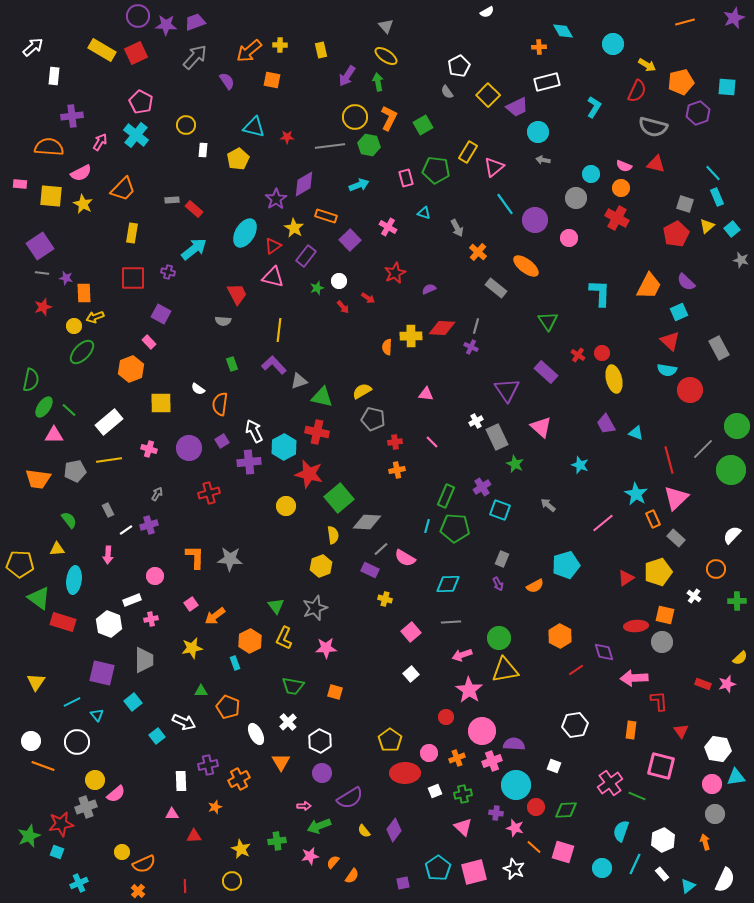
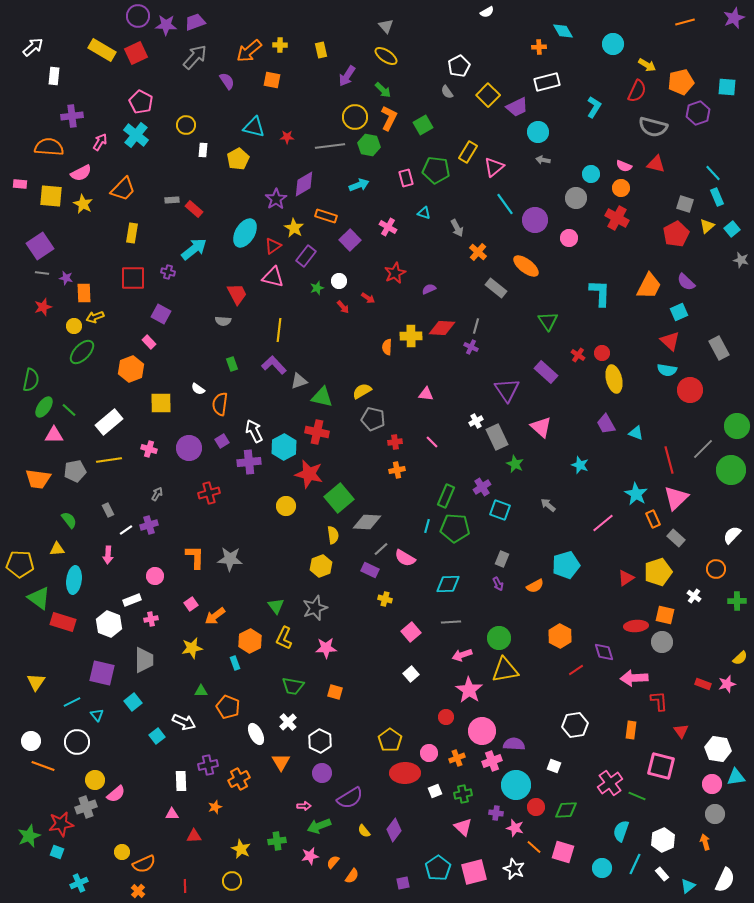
green arrow at (378, 82): moved 5 px right, 8 px down; rotated 144 degrees clockwise
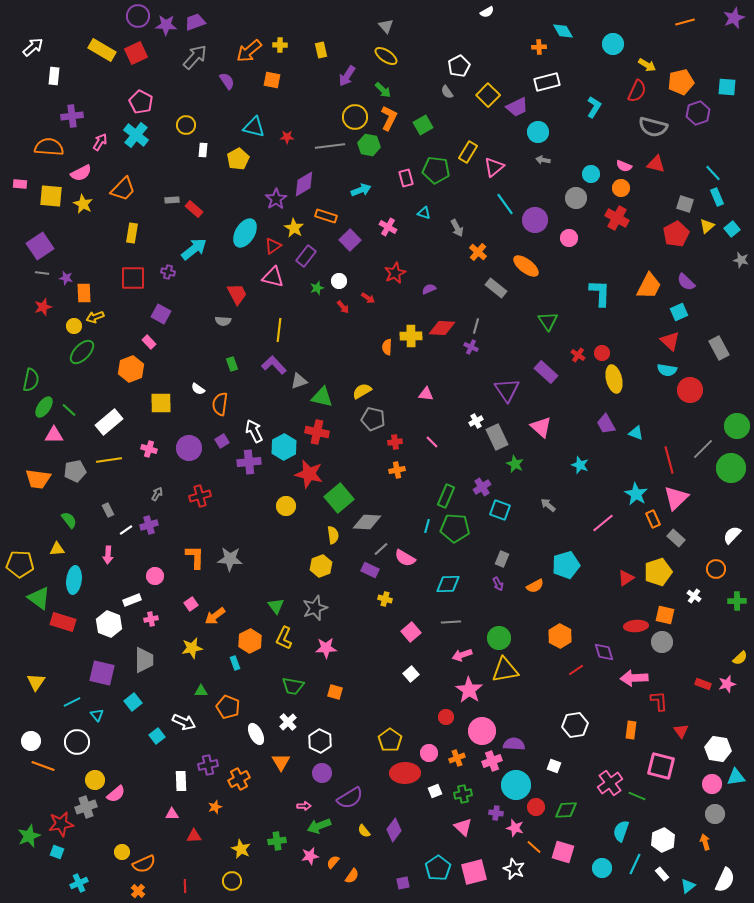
cyan arrow at (359, 185): moved 2 px right, 5 px down
green circle at (731, 470): moved 2 px up
red cross at (209, 493): moved 9 px left, 3 px down
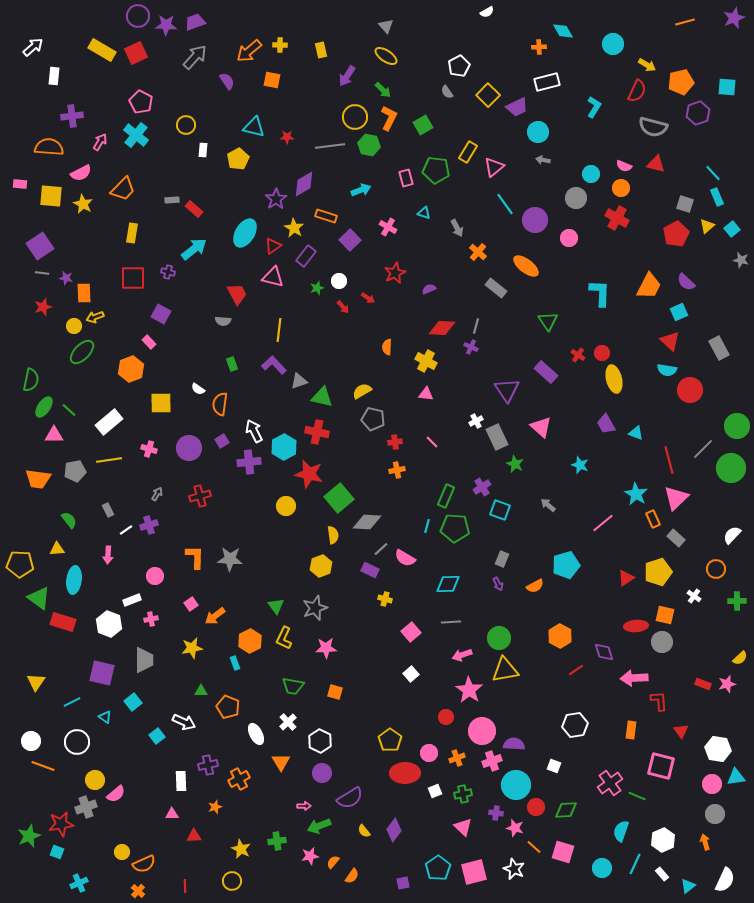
yellow cross at (411, 336): moved 15 px right, 25 px down; rotated 30 degrees clockwise
cyan triangle at (97, 715): moved 8 px right, 2 px down; rotated 16 degrees counterclockwise
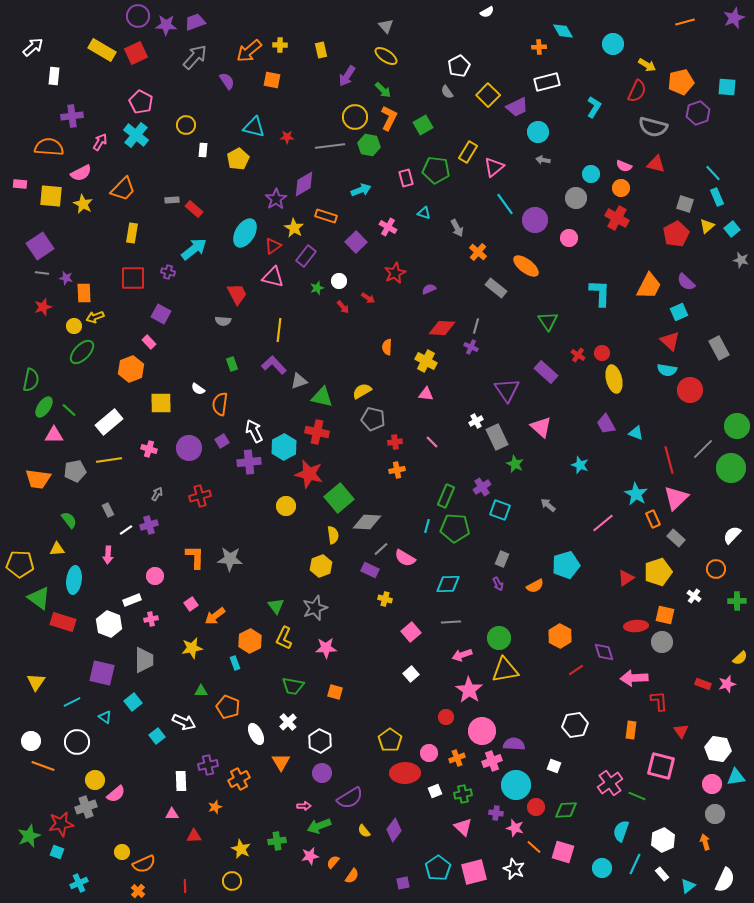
purple square at (350, 240): moved 6 px right, 2 px down
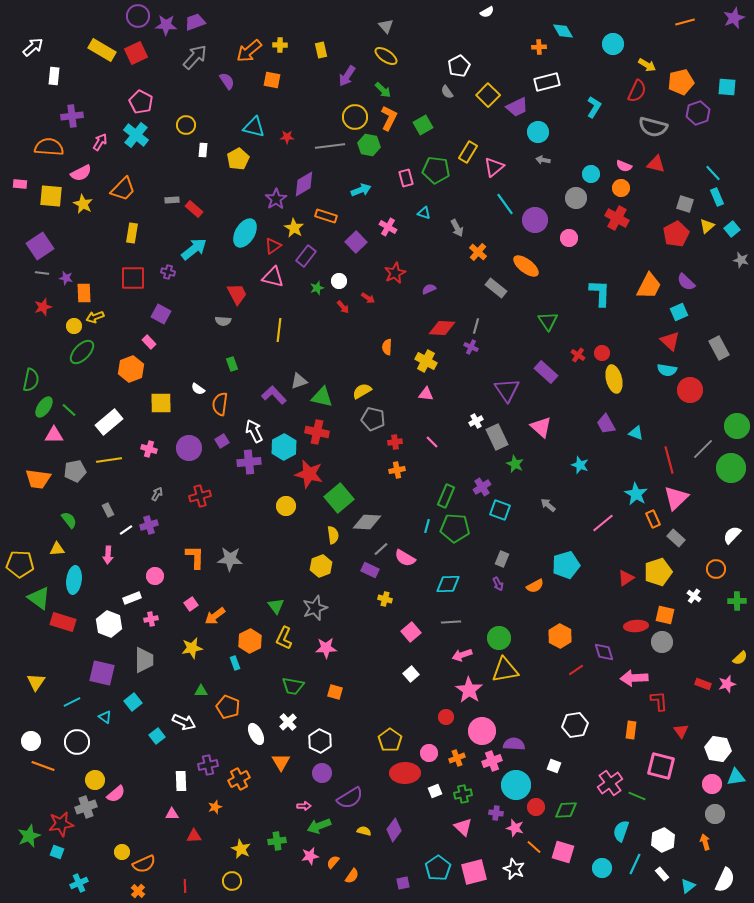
purple L-shape at (274, 365): moved 30 px down
white rectangle at (132, 600): moved 2 px up
yellow semicircle at (364, 831): rotated 144 degrees clockwise
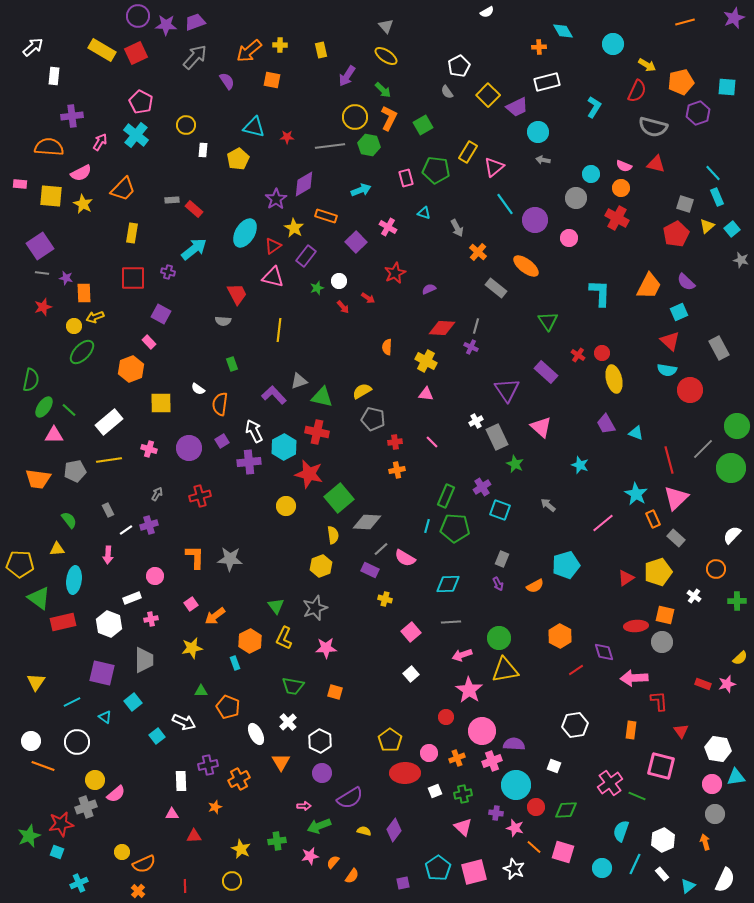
red rectangle at (63, 622): rotated 30 degrees counterclockwise
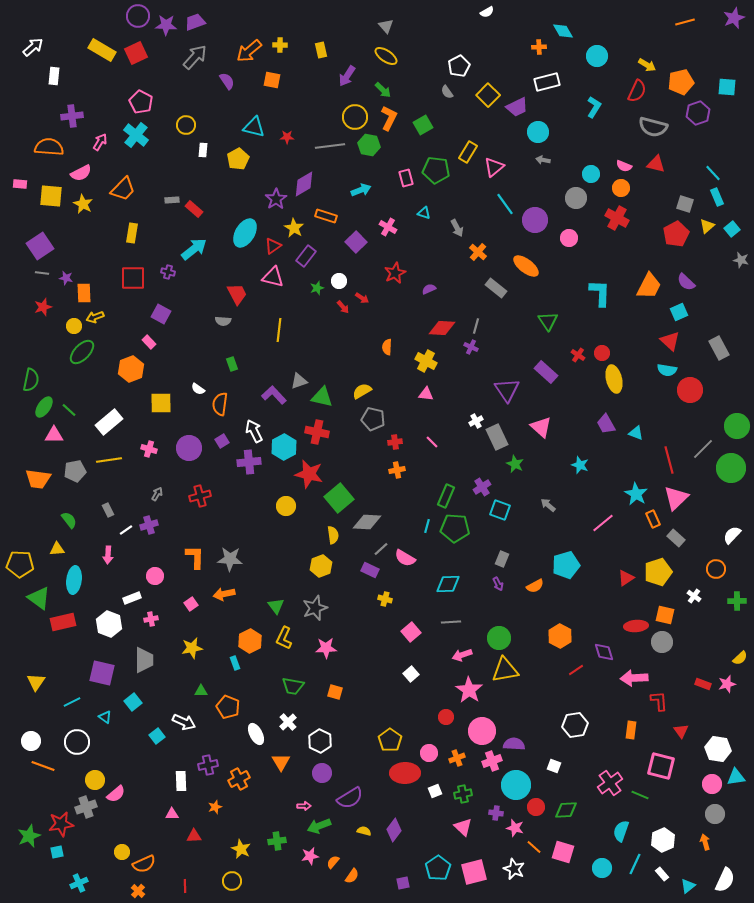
cyan circle at (613, 44): moved 16 px left, 12 px down
red arrow at (368, 298): moved 6 px left
orange arrow at (215, 616): moved 9 px right, 22 px up; rotated 25 degrees clockwise
green line at (637, 796): moved 3 px right, 1 px up
cyan square at (57, 852): rotated 32 degrees counterclockwise
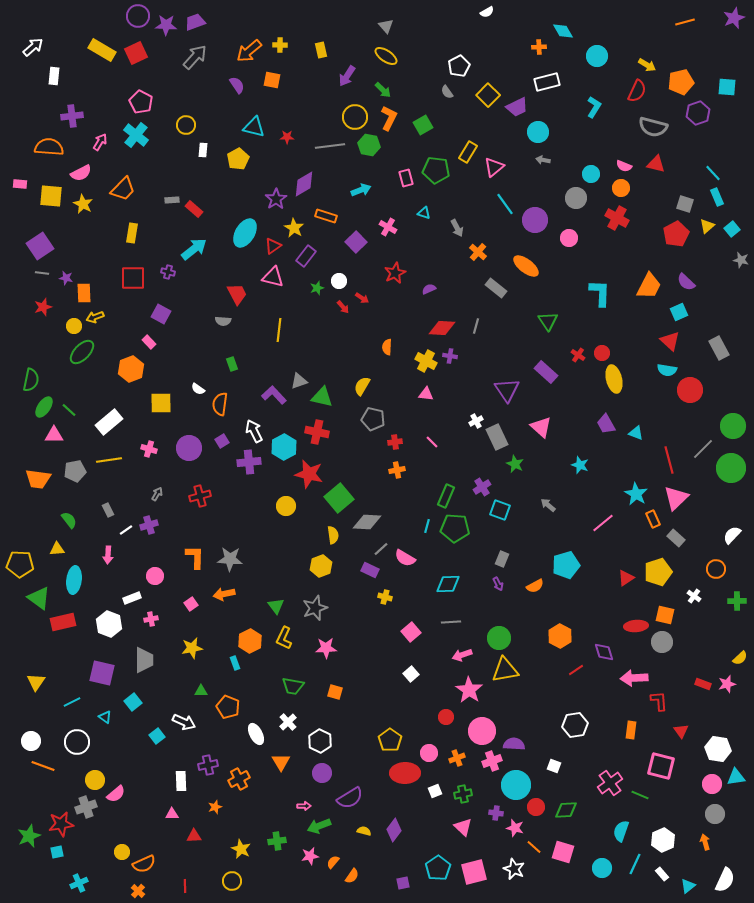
purple semicircle at (227, 81): moved 10 px right, 4 px down
purple cross at (471, 347): moved 21 px left, 9 px down; rotated 16 degrees counterclockwise
yellow semicircle at (362, 391): moved 5 px up; rotated 30 degrees counterclockwise
green circle at (737, 426): moved 4 px left
yellow cross at (385, 599): moved 2 px up
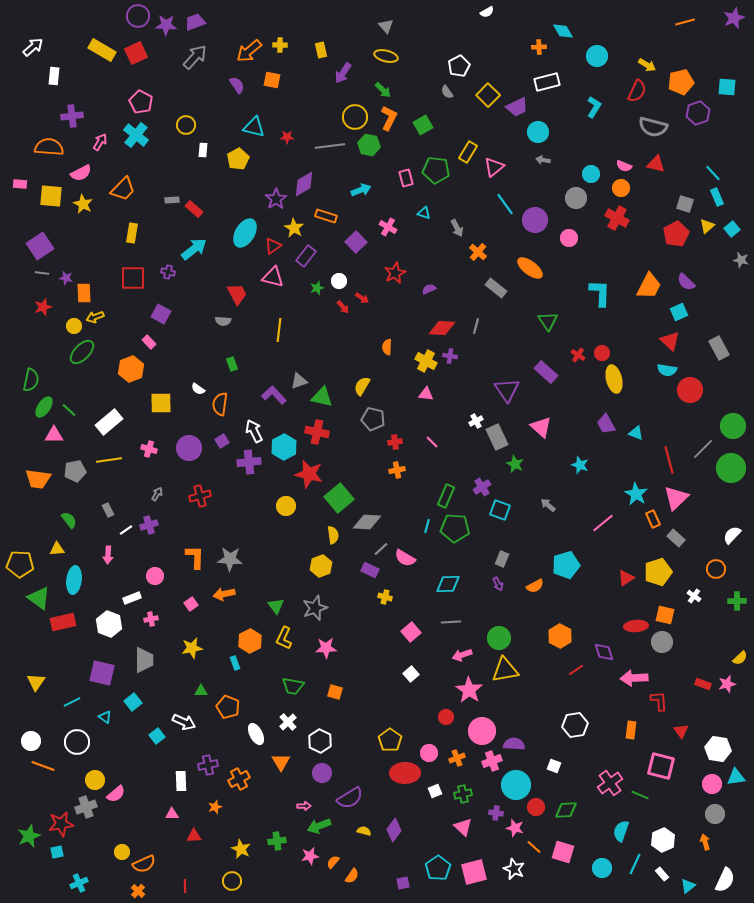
yellow ellipse at (386, 56): rotated 20 degrees counterclockwise
purple arrow at (347, 76): moved 4 px left, 3 px up
orange ellipse at (526, 266): moved 4 px right, 2 px down
